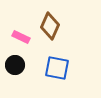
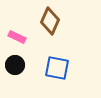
brown diamond: moved 5 px up
pink rectangle: moved 4 px left
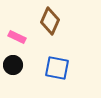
black circle: moved 2 px left
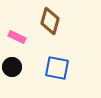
brown diamond: rotated 8 degrees counterclockwise
black circle: moved 1 px left, 2 px down
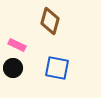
pink rectangle: moved 8 px down
black circle: moved 1 px right, 1 px down
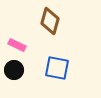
black circle: moved 1 px right, 2 px down
